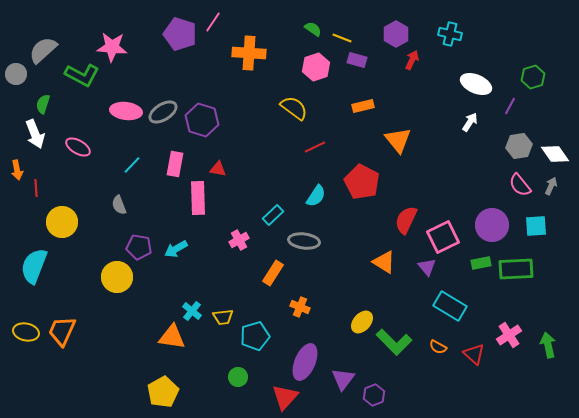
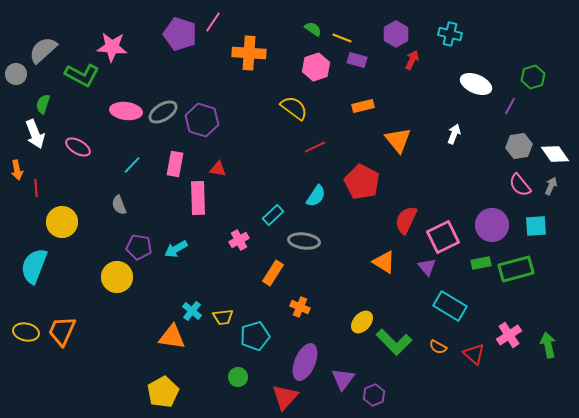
white arrow at (470, 122): moved 16 px left, 12 px down; rotated 12 degrees counterclockwise
green rectangle at (516, 269): rotated 12 degrees counterclockwise
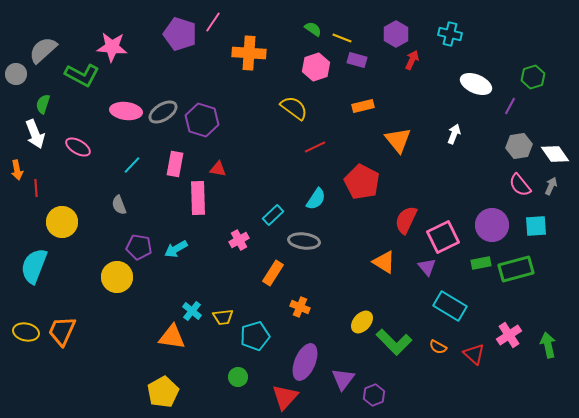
cyan semicircle at (316, 196): moved 3 px down
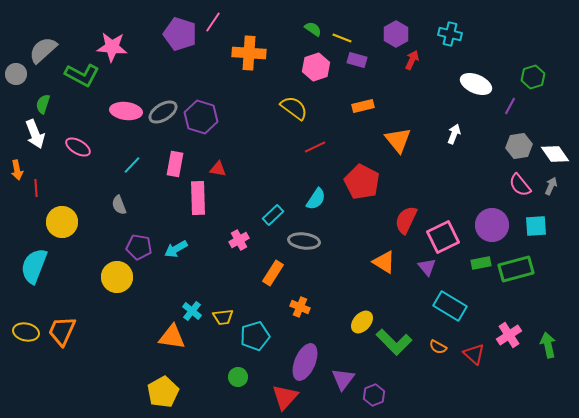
purple hexagon at (202, 120): moved 1 px left, 3 px up
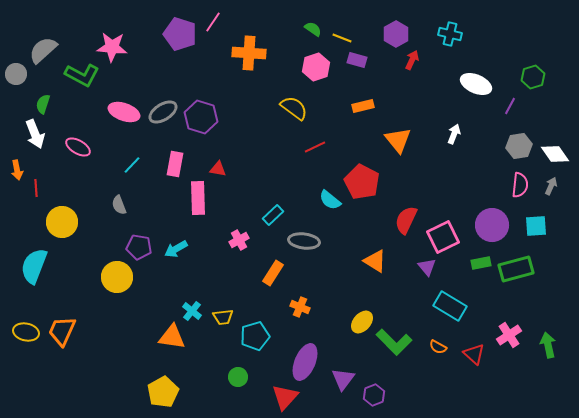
pink ellipse at (126, 111): moved 2 px left, 1 px down; rotated 12 degrees clockwise
pink semicircle at (520, 185): rotated 135 degrees counterclockwise
cyan semicircle at (316, 199): moved 14 px right, 1 px down; rotated 95 degrees clockwise
orange triangle at (384, 262): moved 9 px left, 1 px up
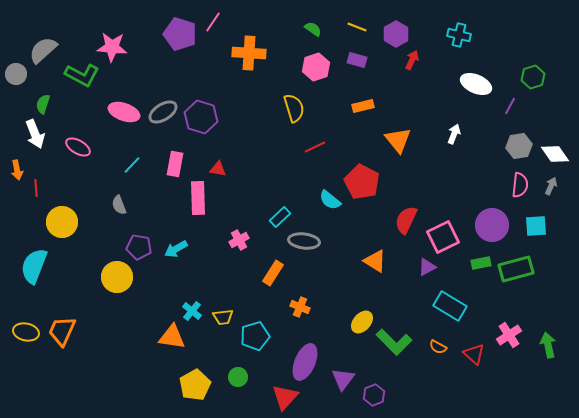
cyan cross at (450, 34): moved 9 px right, 1 px down
yellow line at (342, 38): moved 15 px right, 11 px up
yellow semicircle at (294, 108): rotated 36 degrees clockwise
cyan rectangle at (273, 215): moved 7 px right, 2 px down
purple triangle at (427, 267): rotated 42 degrees clockwise
yellow pentagon at (163, 392): moved 32 px right, 7 px up
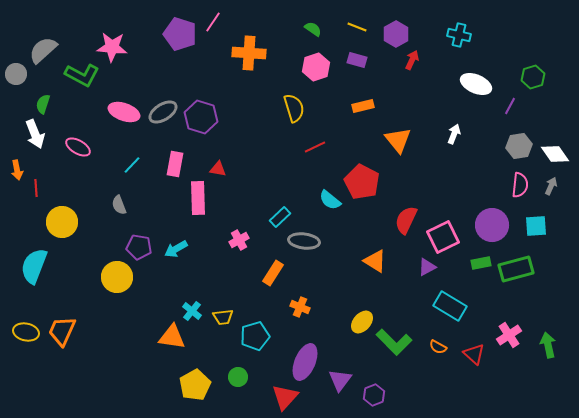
purple triangle at (343, 379): moved 3 px left, 1 px down
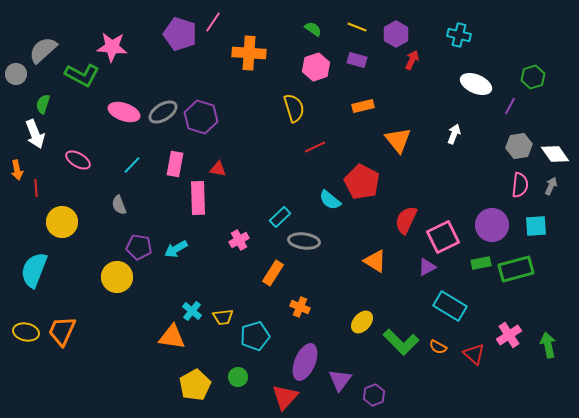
pink ellipse at (78, 147): moved 13 px down
cyan semicircle at (34, 266): moved 4 px down
green L-shape at (394, 342): moved 7 px right
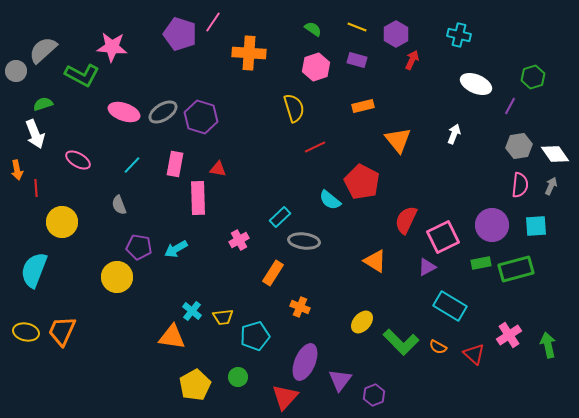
gray circle at (16, 74): moved 3 px up
green semicircle at (43, 104): rotated 54 degrees clockwise
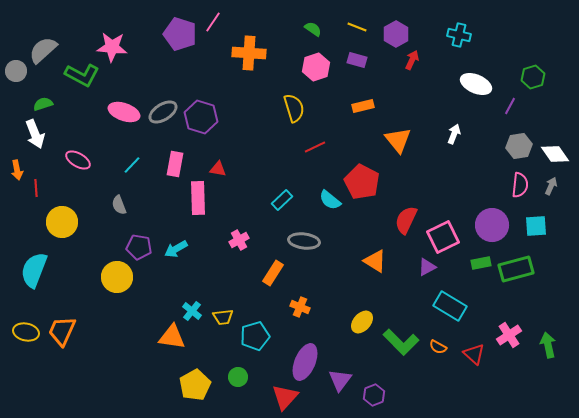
cyan rectangle at (280, 217): moved 2 px right, 17 px up
